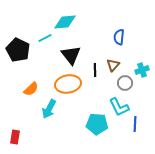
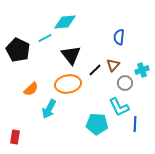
black line: rotated 48 degrees clockwise
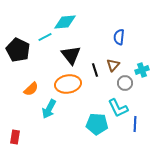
cyan line: moved 1 px up
black line: rotated 64 degrees counterclockwise
cyan L-shape: moved 1 px left, 1 px down
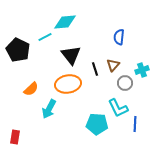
black line: moved 1 px up
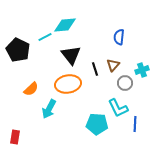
cyan diamond: moved 3 px down
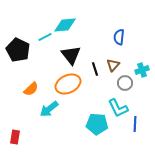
orange ellipse: rotated 15 degrees counterclockwise
cyan arrow: rotated 24 degrees clockwise
